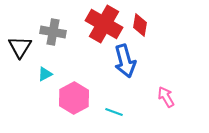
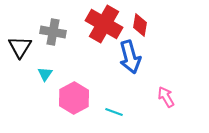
blue arrow: moved 5 px right, 4 px up
cyan triangle: rotated 28 degrees counterclockwise
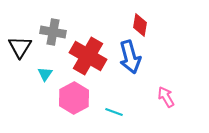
red cross: moved 16 px left, 32 px down
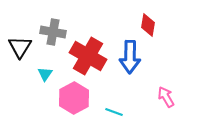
red diamond: moved 8 px right
blue arrow: rotated 16 degrees clockwise
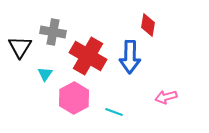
pink arrow: rotated 75 degrees counterclockwise
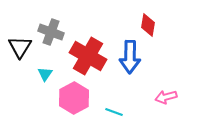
gray cross: moved 2 px left; rotated 10 degrees clockwise
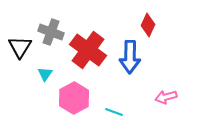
red diamond: rotated 15 degrees clockwise
red cross: moved 6 px up; rotated 6 degrees clockwise
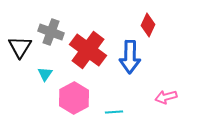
cyan line: rotated 24 degrees counterclockwise
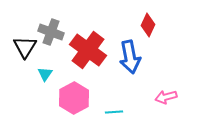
black triangle: moved 5 px right
blue arrow: rotated 12 degrees counterclockwise
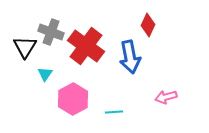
red cross: moved 2 px left, 4 px up
pink hexagon: moved 1 px left, 1 px down
